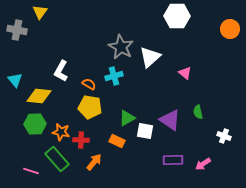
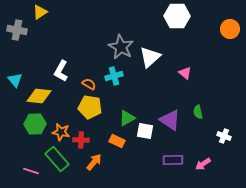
yellow triangle: rotated 21 degrees clockwise
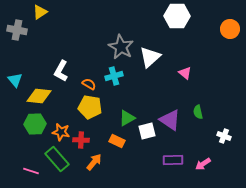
white square: moved 2 px right; rotated 24 degrees counterclockwise
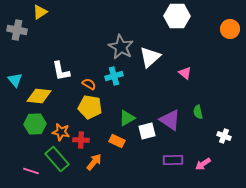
white L-shape: rotated 40 degrees counterclockwise
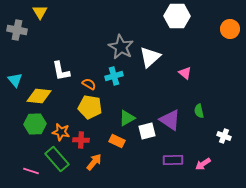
yellow triangle: rotated 28 degrees counterclockwise
green semicircle: moved 1 px right, 1 px up
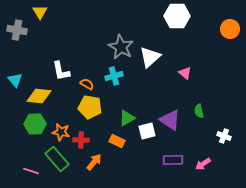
orange semicircle: moved 2 px left
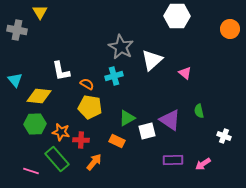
white triangle: moved 2 px right, 3 px down
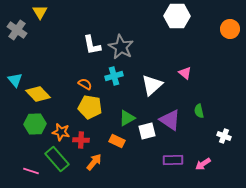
gray cross: rotated 24 degrees clockwise
white triangle: moved 25 px down
white L-shape: moved 31 px right, 26 px up
orange semicircle: moved 2 px left
yellow diamond: moved 1 px left, 2 px up; rotated 40 degrees clockwise
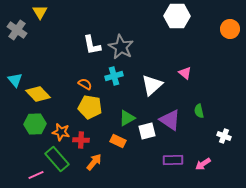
orange rectangle: moved 1 px right
pink line: moved 5 px right, 4 px down; rotated 42 degrees counterclockwise
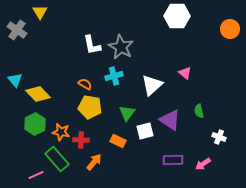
green triangle: moved 5 px up; rotated 24 degrees counterclockwise
green hexagon: rotated 25 degrees counterclockwise
white square: moved 2 px left
white cross: moved 5 px left, 1 px down
